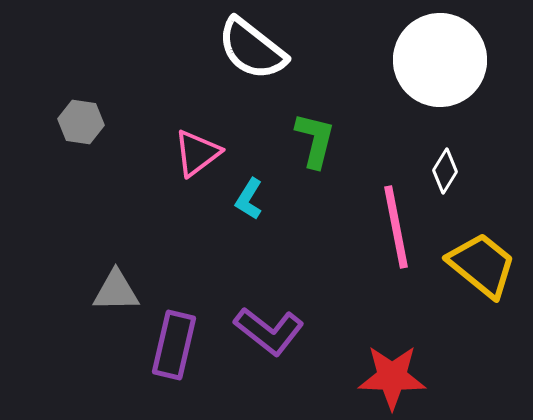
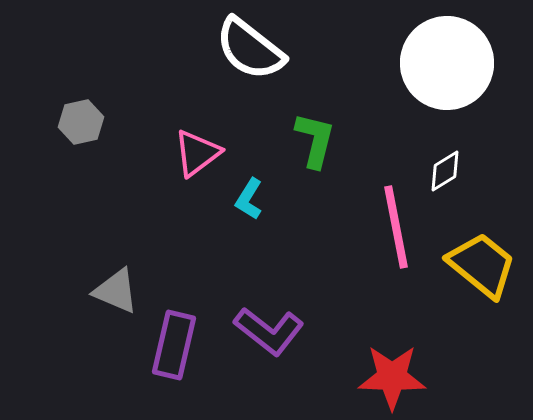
white semicircle: moved 2 px left
white circle: moved 7 px right, 3 px down
gray hexagon: rotated 21 degrees counterclockwise
white diamond: rotated 27 degrees clockwise
gray triangle: rotated 24 degrees clockwise
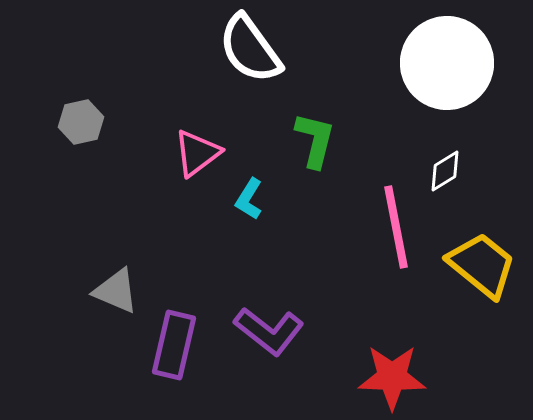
white semicircle: rotated 16 degrees clockwise
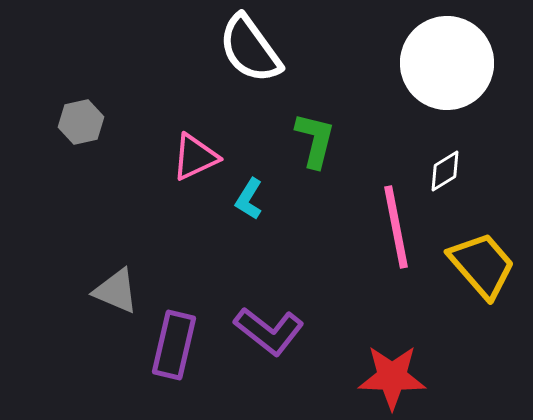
pink triangle: moved 2 px left, 4 px down; rotated 12 degrees clockwise
yellow trapezoid: rotated 10 degrees clockwise
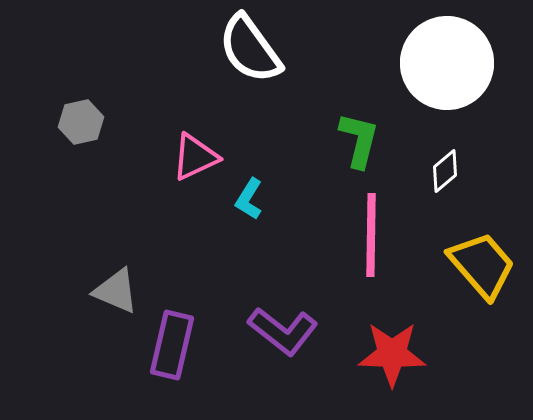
green L-shape: moved 44 px right
white diamond: rotated 9 degrees counterclockwise
pink line: moved 25 px left, 8 px down; rotated 12 degrees clockwise
purple L-shape: moved 14 px right
purple rectangle: moved 2 px left
red star: moved 23 px up
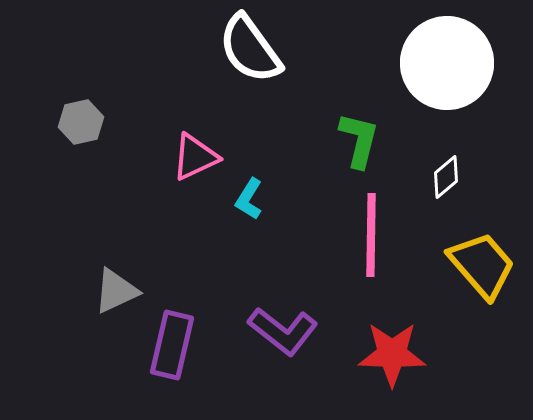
white diamond: moved 1 px right, 6 px down
gray triangle: rotated 48 degrees counterclockwise
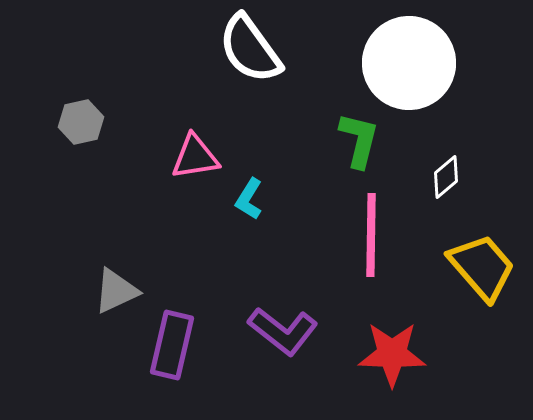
white circle: moved 38 px left
pink triangle: rotated 16 degrees clockwise
yellow trapezoid: moved 2 px down
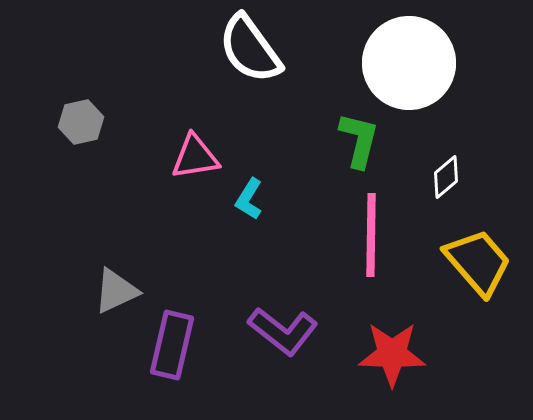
yellow trapezoid: moved 4 px left, 5 px up
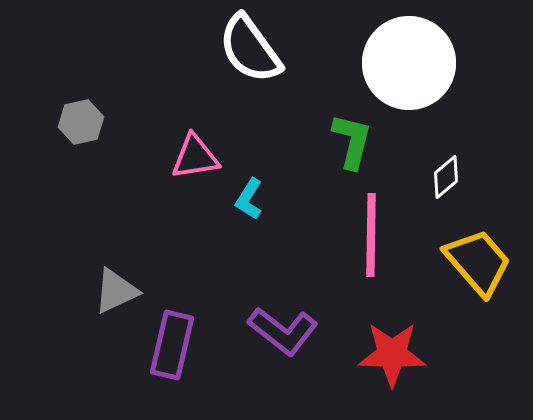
green L-shape: moved 7 px left, 1 px down
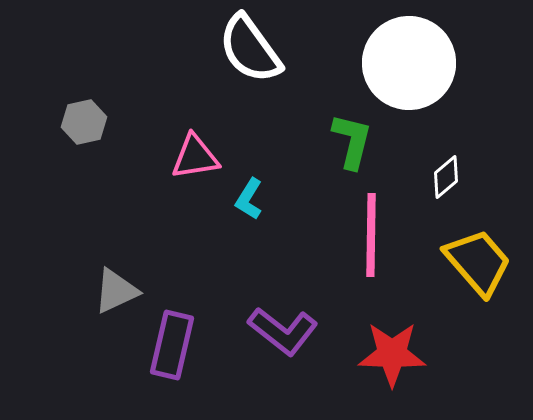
gray hexagon: moved 3 px right
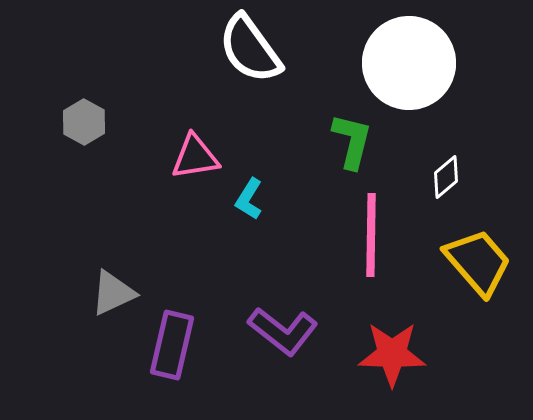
gray hexagon: rotated 18 degrees counterclockwise
gray triangle: moved 3 px left, 2 px down
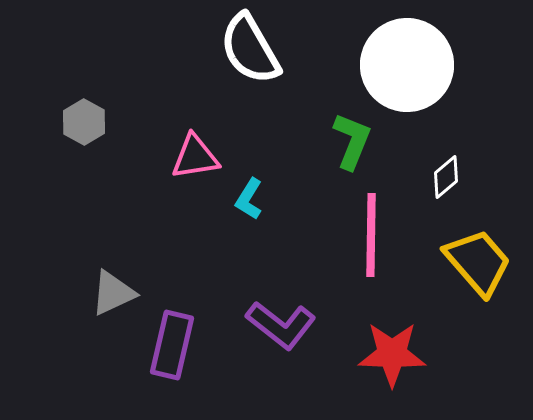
white semicircle: rotated 6 degrees clockwise
white circle: moved 2 px left, 2 px down
green L-shape: rotated 8 degrees clockwise
purple L-shape: moved 2 px left, 6 px up
